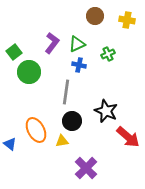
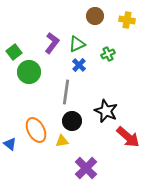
blue cross: rotated 32 degrees clockwise
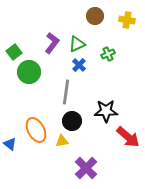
black star: rotated 25 degrees counterclockwise
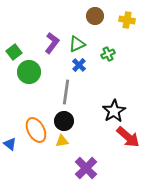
black star: moved 8 px right; rotated 30 degrees counterclockwise
black circle: moved 8 px left
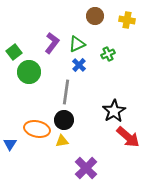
black circle: moved 1 px up
orange ellipse: moved 1 px right, 1 px up; rotated 50 degrees counterclockwise
blue triangle: rotated 24 degrees clockwise
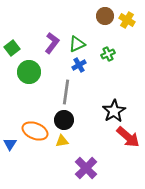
brown circle: moved 10 px right
yellow cross: rotated 21 degrees clockwise
green square: moved 2 px left, 4 px up
blue cross: rotated 16 degrees clockwise
orange ellipse: moved 2 px left, 2 px down; rotated 10 degrees clockwise
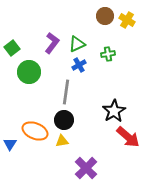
green cross: rotated 16 degrees clockwise
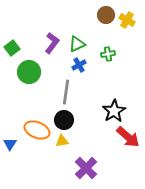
brown circle: moved 1 px right, 1 px up
orange ellipse: moved 2 px right, 1 px up
